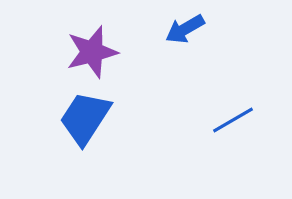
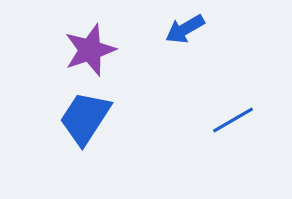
purple star: moved 2 px left, 2 px up; rotated 4 degrees counterclockwise
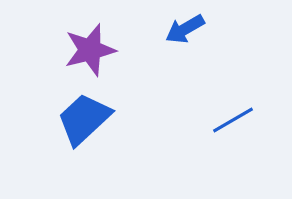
purple star: rotated 4 degrees clockwise
blue trapezoid: moved 1 px left, 1 px down; rotated 14 degrees clockwise
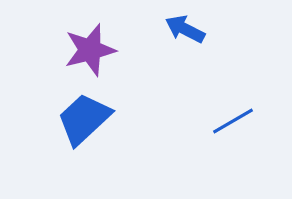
blue arrow: rotated 57 degrees clockwise
blue line: moved 1 px down
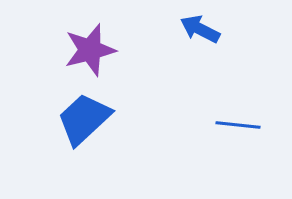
blue arrow: moved 15 px right
blue line: moved 5 px right, 4 px down; rotated 36 degrees clockwise
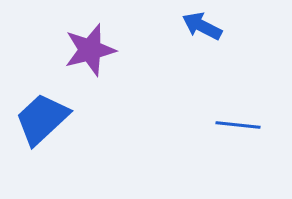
blue arrow: moved 2 px right, 3 px up
blue trapezoid: moved 42 px left
